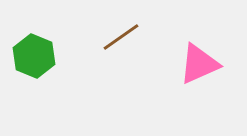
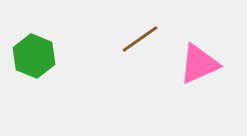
brown line: moved 19 px right, 2 px down
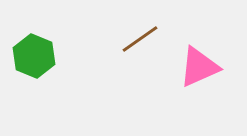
pink triangle: moved 3 px down
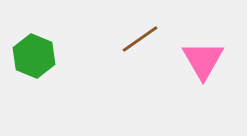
pink triangle: moved 4 px right, 7 px up; rotated 36 degrees counterclockwise
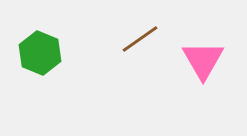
green hexagon: moved 6 px right, 3 px up
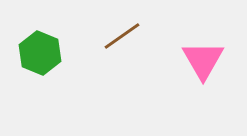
brown line: moved 18 px left, 3 px up
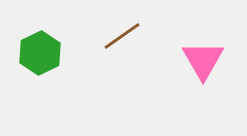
green hexagon: rotated 12 degrees clockwise
